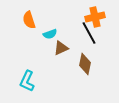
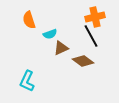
black line: moved 2 px right, 3 px down
brown diamond: moved 2 px left, 3 px up; rotated 65 degrees counterclockwise
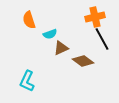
black line: moved 11 px right, 3 px down
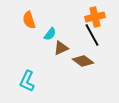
cyan semicircle: rotated 32 degrees counterclockwise
black line: moved 10 px left, 4 px up
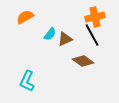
orange semicircle: moved 4 px left, 3 px up; rotated 78 degrees clockwise
brown triangle: moved 4 px right, 9 px up
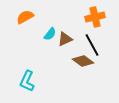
black line: moved 10 px down
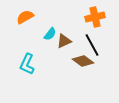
brown triangle: moved 1 px left, 2 px down
cyan L-shape: moved 17 px up
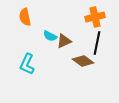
orange semicircle: rotated 72 degrees counterclockwise
cyan semicircle: moved 2 px down; rotated 80 degrees clockwise
black line: moved 5 px right, 2 px up; rotated 40 degrees clockwise
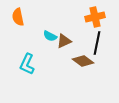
orange semicircle: moved 7 px left
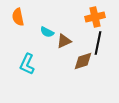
cyan semicircle: moved 3 px left, 4 px up
black line: moved 1 px right
brown diamond: rotated 55 degrees counterclockwise
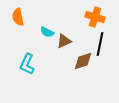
orange cross: rotated 30 degrees clockwise
black line: moved 2 px right, 1 px down
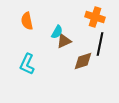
orange semicircle: moved 9 px right, 4 px down
cyan semicircle: moved 10 px right; rotated 88 degrees counterclockwise
